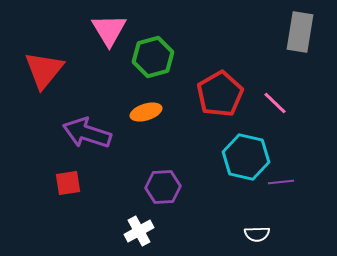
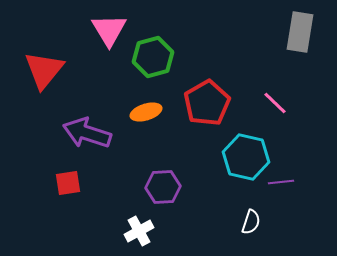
red pentagon: moved 13 px left, 9 px down
white semicircle: moved 6 px left, 12 px up; rotated 70 degrees counterclockwise
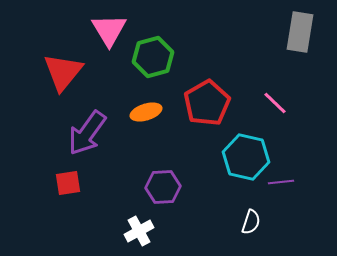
red triangle: moved 19 px right, 2 px down
purple arrow: rotated 72 degrees counterclockwise
